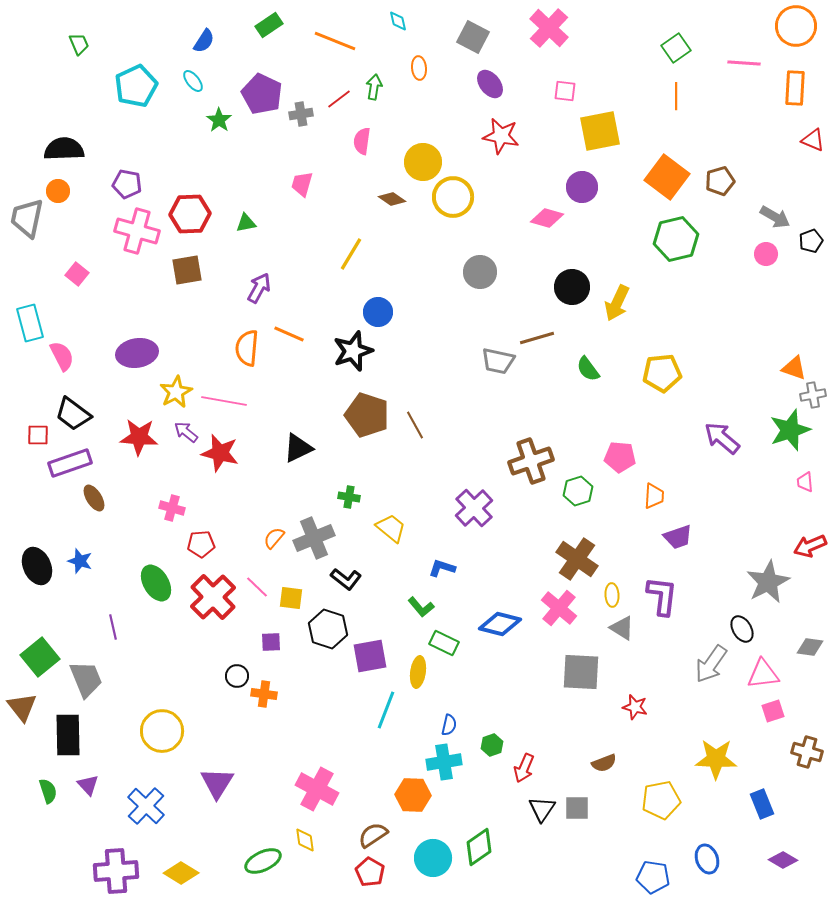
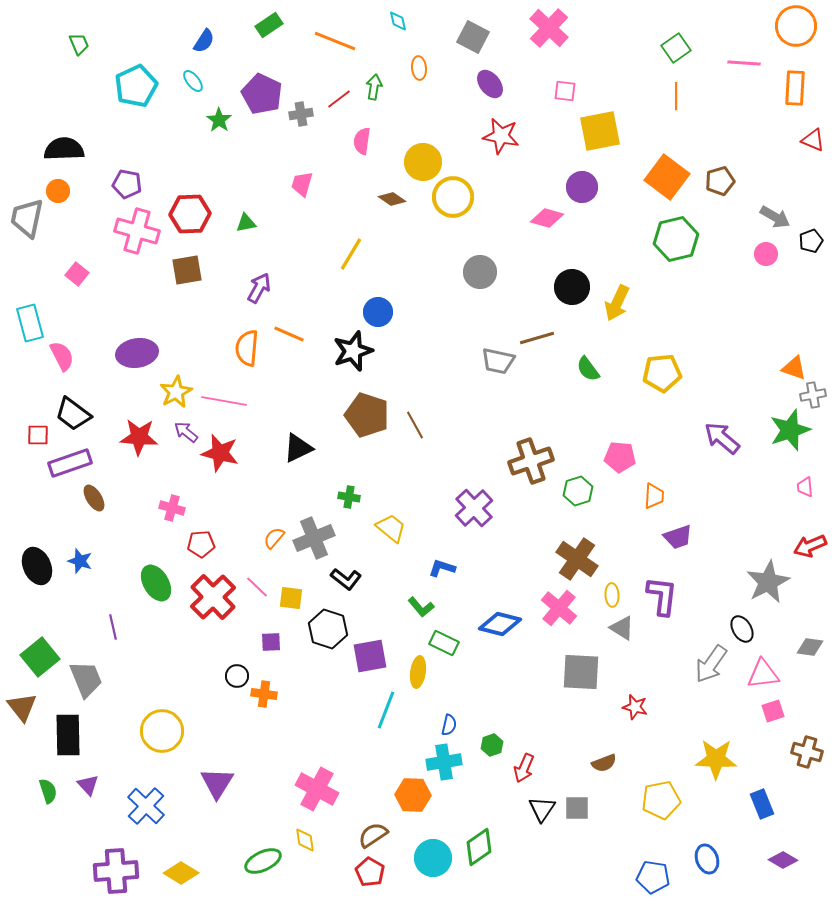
pink trapezoid at (805, 482): moved 5 px down
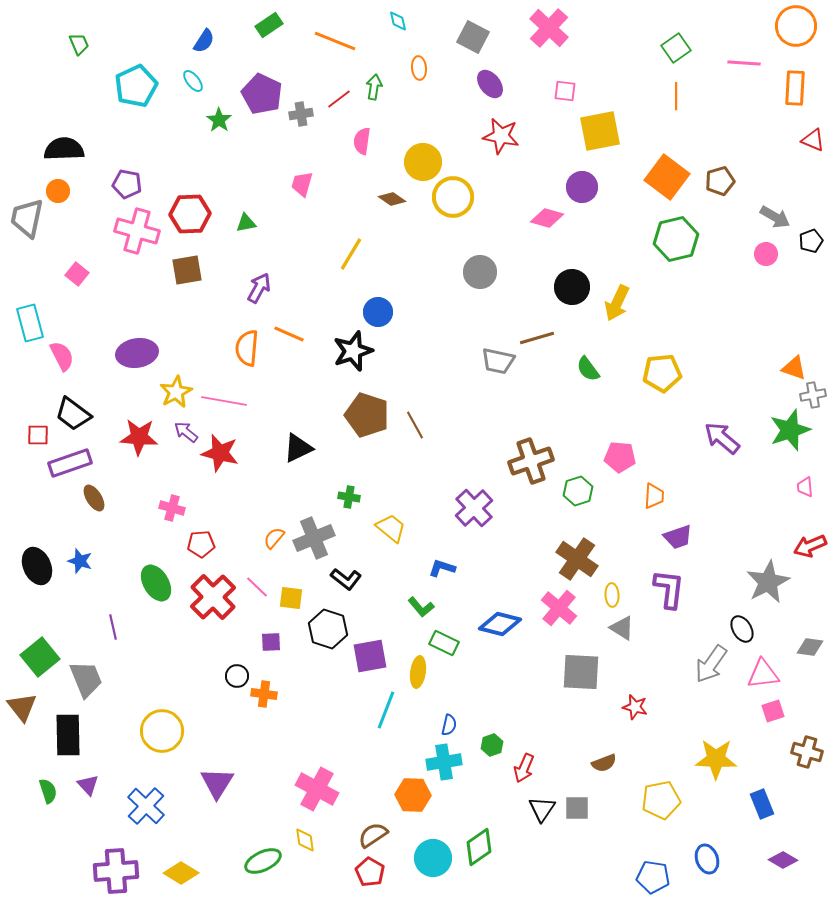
purple L-shape at (662, 596): moved 7 px right, 7 px up
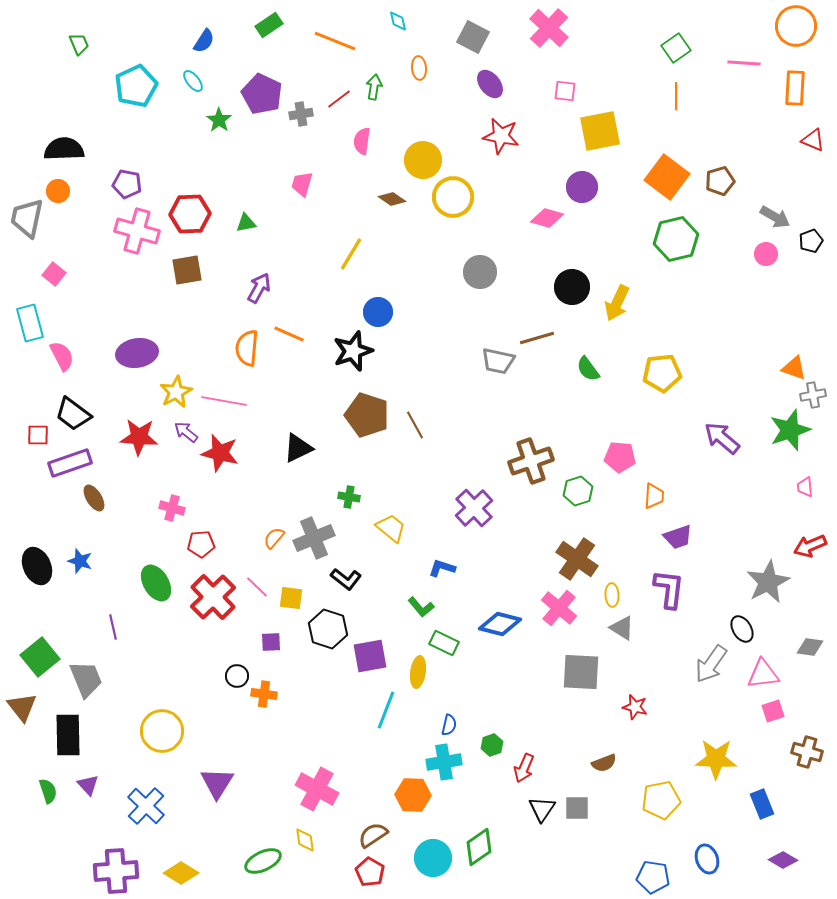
yellow circle at (423, 162): moved 2 px up
pink square at (77, 274): moved 23 px left
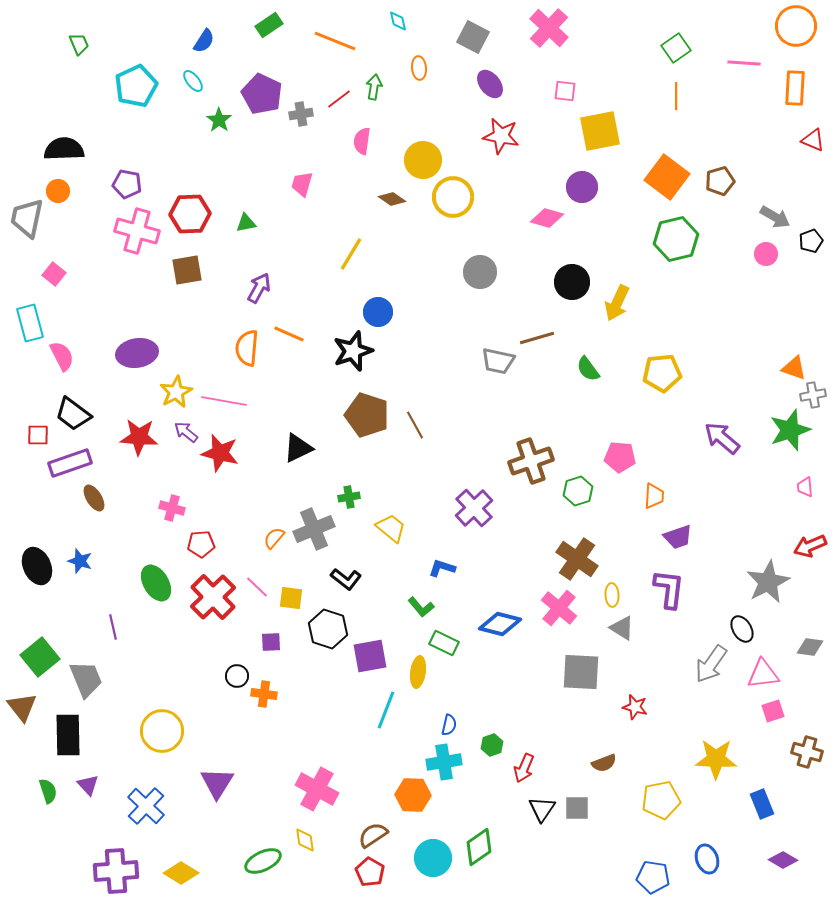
black circle at (572, 287): moved 5 px up
green cross at (349, 497): rotated 20 degrees counterclockwise
gray cross at (314, 538): moved 9 px up
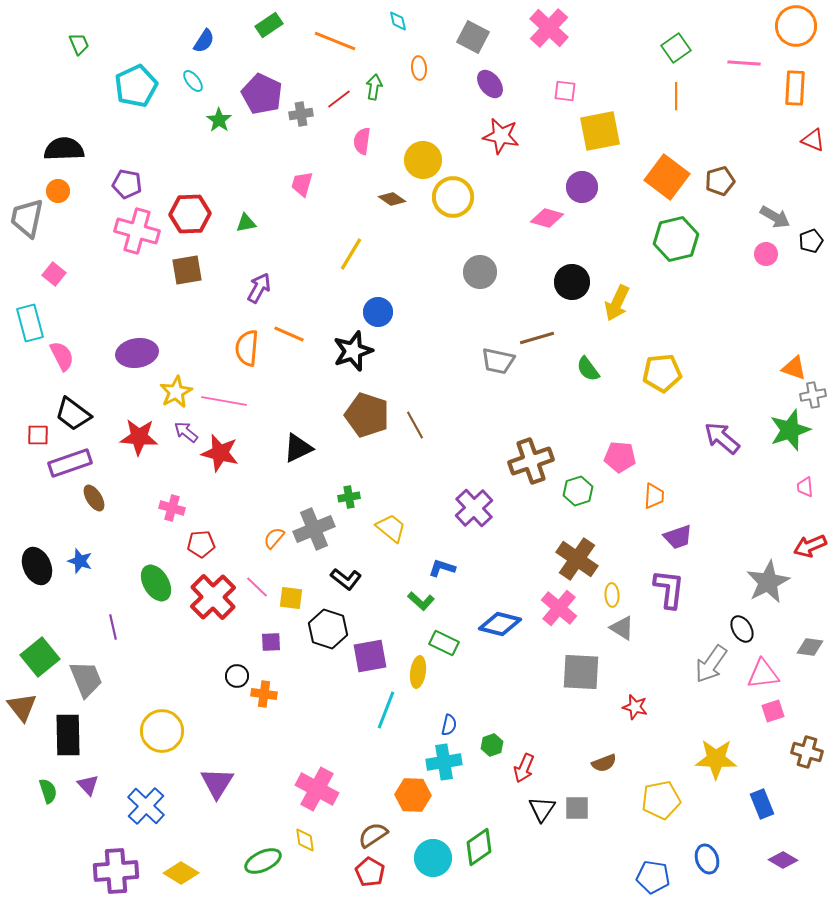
green L-shape at (421, 607): moved 6 px up; rotated 8 degrees counterclockwise
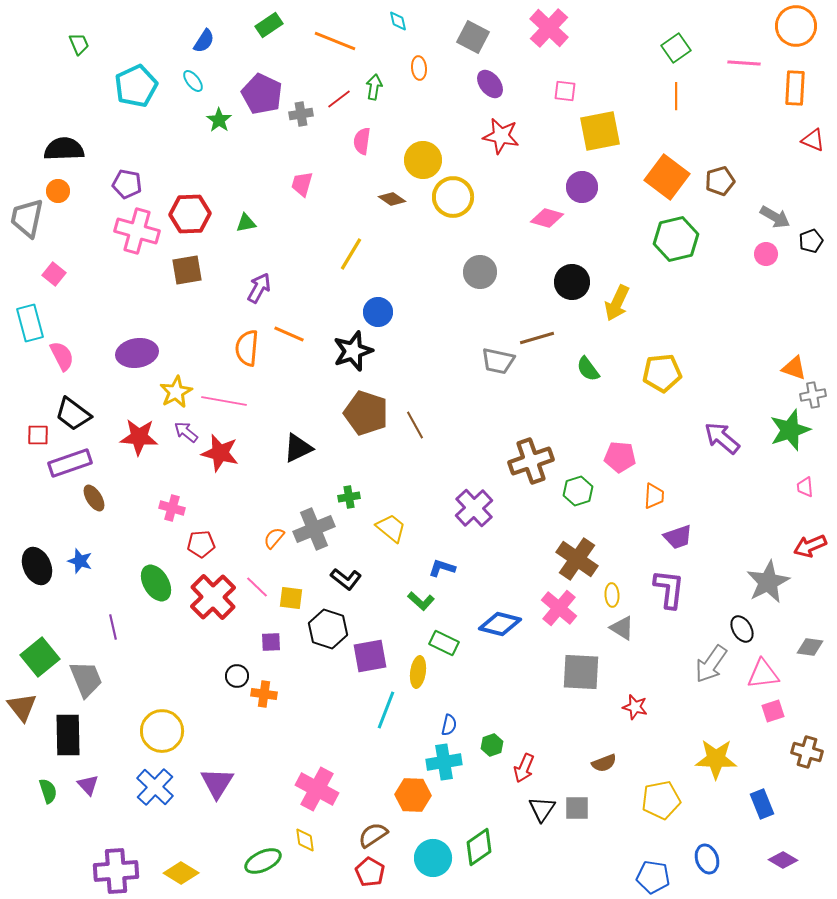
brown pentagon at (367, 415): moved 1 px left, 2 px up
blue cross at (146, 806): moved 9 px right, 19 px up
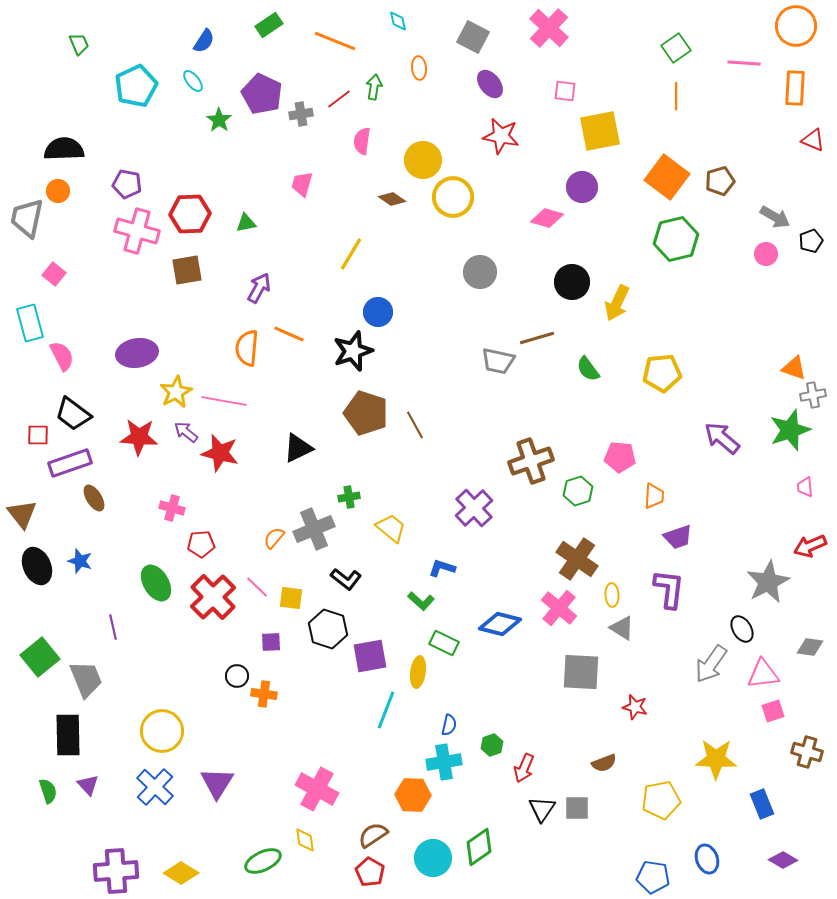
brown triangle at (22, 707): moved 193 px up
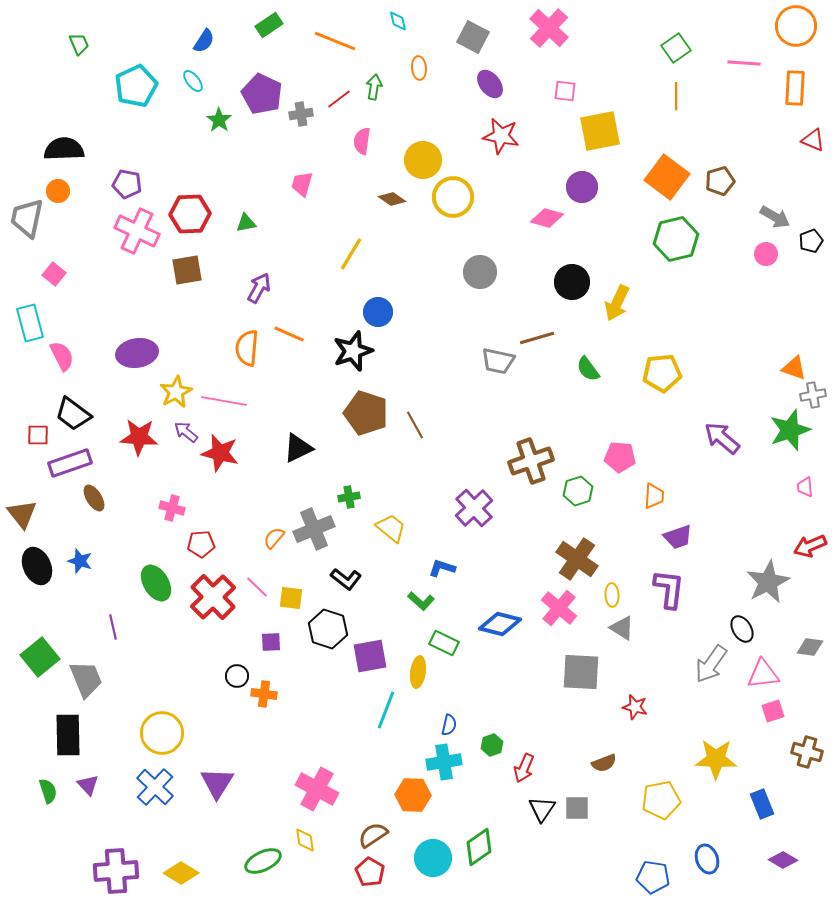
pink cross at (137, 231): rotated 9 degrees clockwise
yellow circle at (162, 731): moved 2 px down
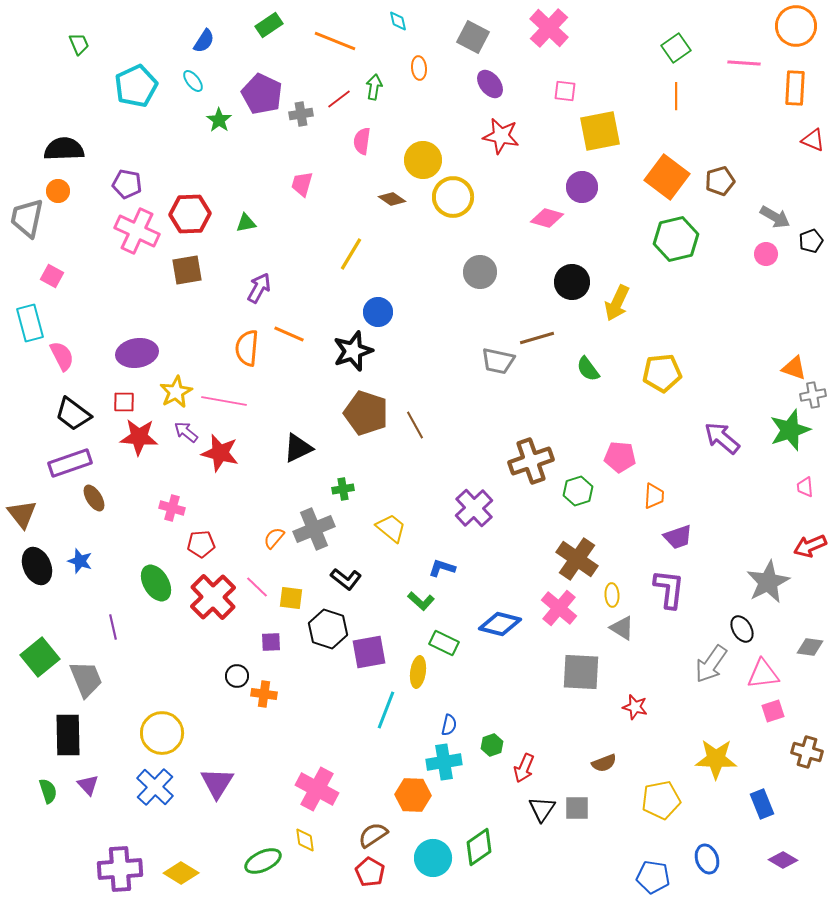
pink square at (54, 274): moved 2 px left, 2 px down; rotated 10 degrees counterclockwise
red square at (38, 435): moved 86 px right, 33 px up
green cross at (349, 497): moved 6 px left, 8 px up
purple square at (370, 656): moved 1 px left, 4 px up
purple cross at (116, 871): moved 4 px right, 2 px up
